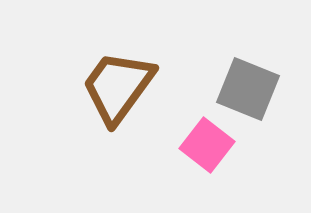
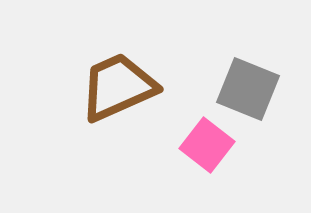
brown trapezoid: rotated 30 degrees clockwise
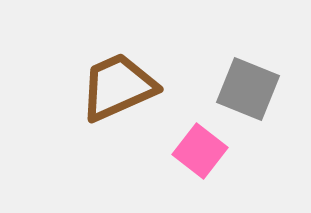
pink square: moved 7 px left, 6 px down
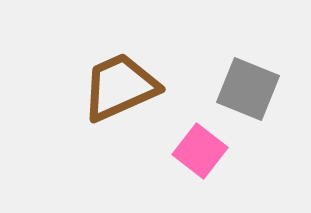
brown trapezoid: moved 2 px right
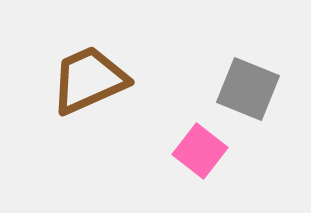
brown trapezoid: moved 31 px left, 7 px up
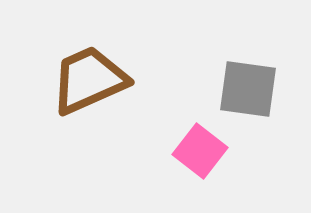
gray square: rotated 14 degrees counterclockwise
